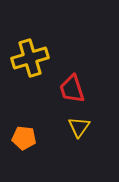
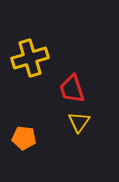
yellow triangle: moved 5 px up
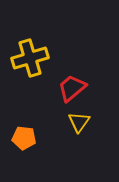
red trapezoid: moved 1 px up; rotated 68 degrees clockwise
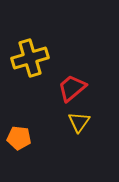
orange pentagon: moved 5 px left
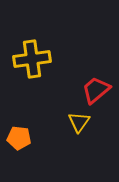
yellow cross: moved 2 px right, 1 px down; rotated 9 degrees clockwise
red trapezoid: moved 24 px right, 2 px down
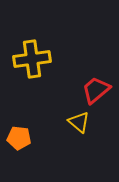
yellow triangle: rotated 25 degrees counterclockwise
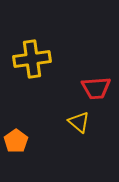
red trapezoid: moved 2 px up; rotated 144 degrees counterclockwise
orange pentagon: moved 3 px left, 3 px down; rotated 30 degrees clockwise
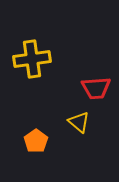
orange pentagon: moved 20 px right
